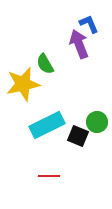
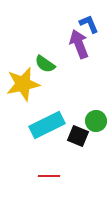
green semicircle: rotated 25 degrees counterclockwise
green circle: moved 1 px left, 1 px up
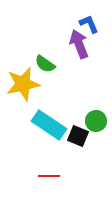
cyan rectangle: moved 2 px right; rotated 60 degrees clockwise
